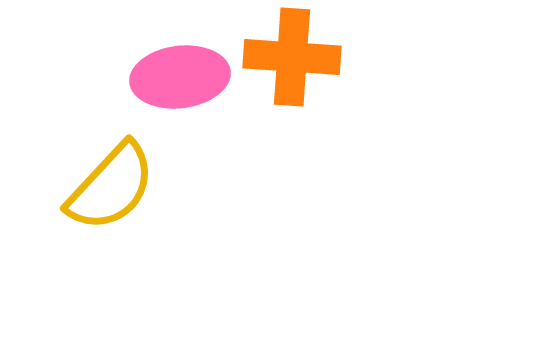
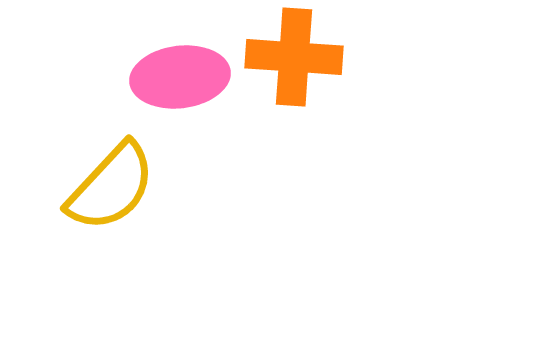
orange cross: moved 2 px right
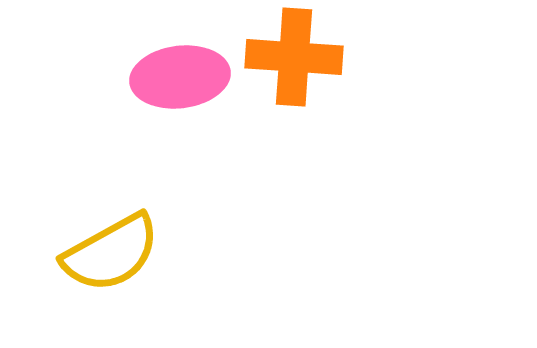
yellow semicircle: moved 66 px down; rotated 18 degrees clockwise
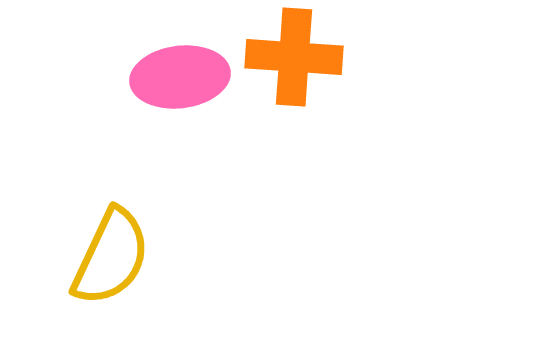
yellow semicircle: moved 4 px down; rotated 36 degrees counterclockwise
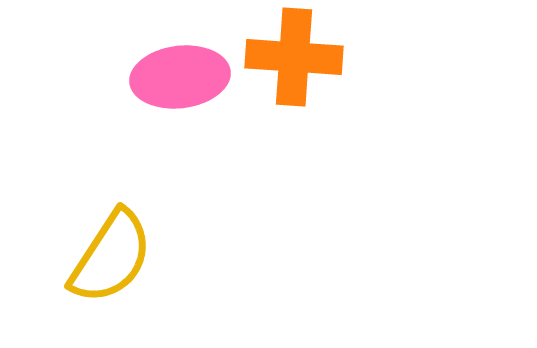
yellow semicircle: rotated 8 degrees clockwise
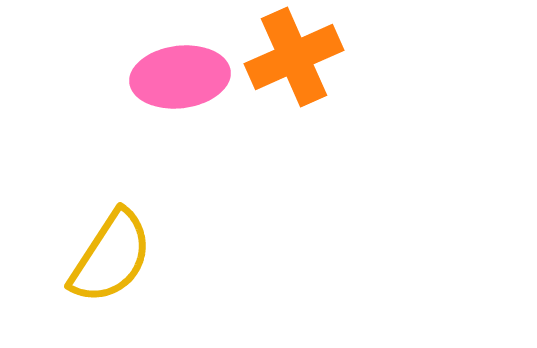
orange cross: rotated 28 degrees counterclockwise
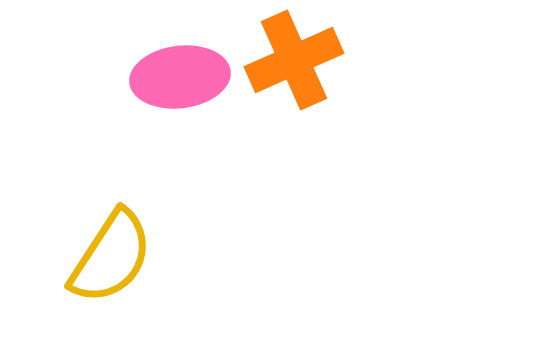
orange cross: moved 3 px down
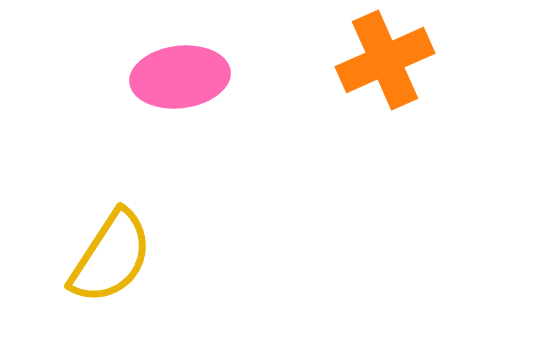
orange cross: moved 91 px right
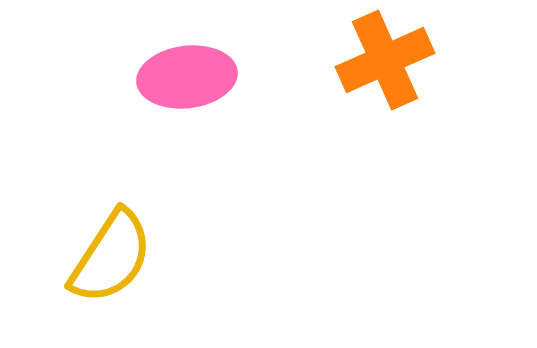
pink ellipse: moved 7 px right
